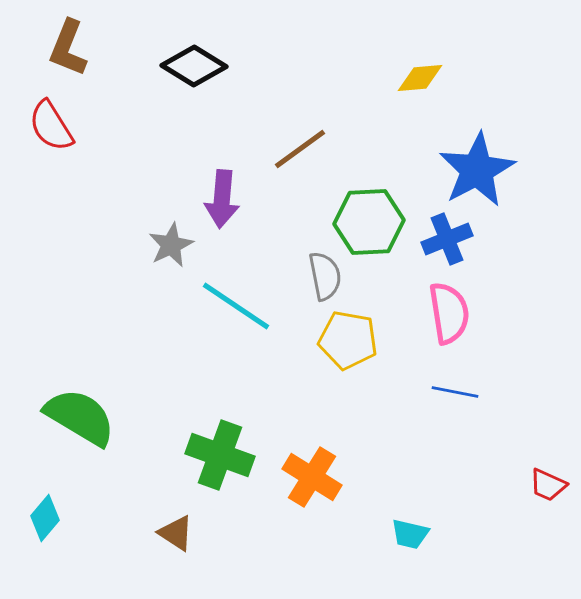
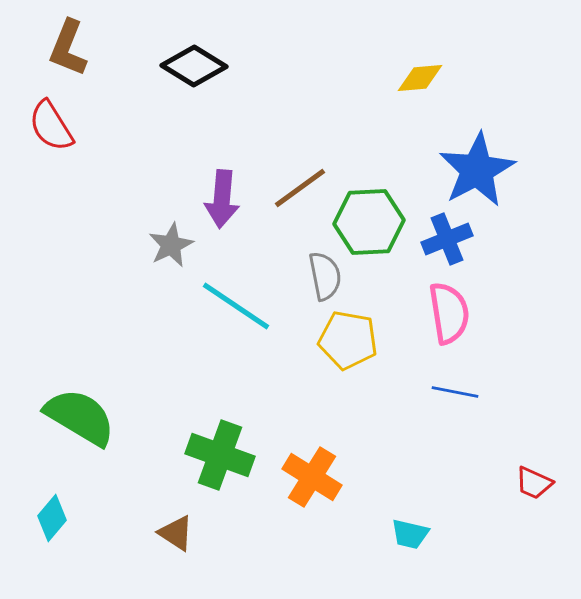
brown line: moved 39 px down
red trapezoid: moved 14 px left, 2 px up
cyan diamond: moved 7 px right
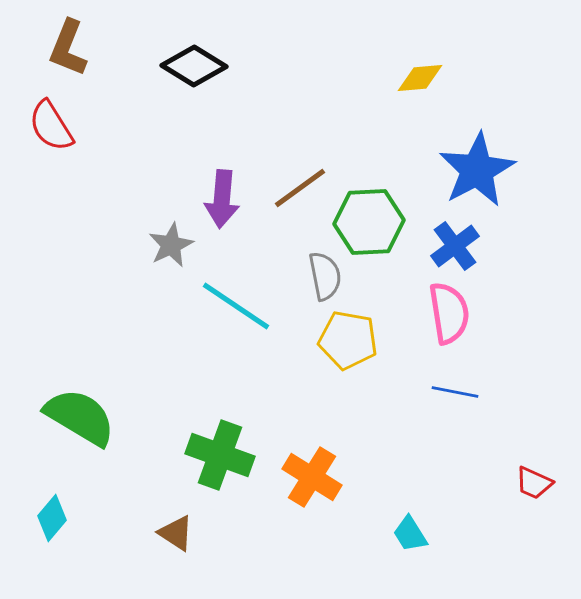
blue cross: moved 8 px right, 7 px down; rotated 15 degrees counterclockwise
cyan trapezoid: rotated 45 degrees clockwise
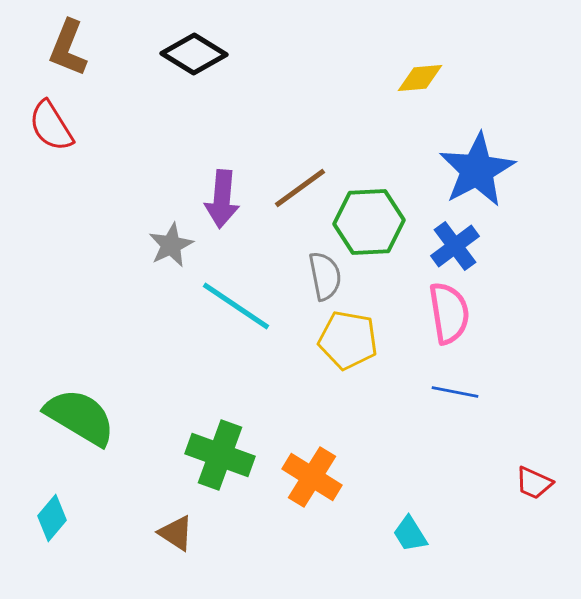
black diamond: moved 12 px up
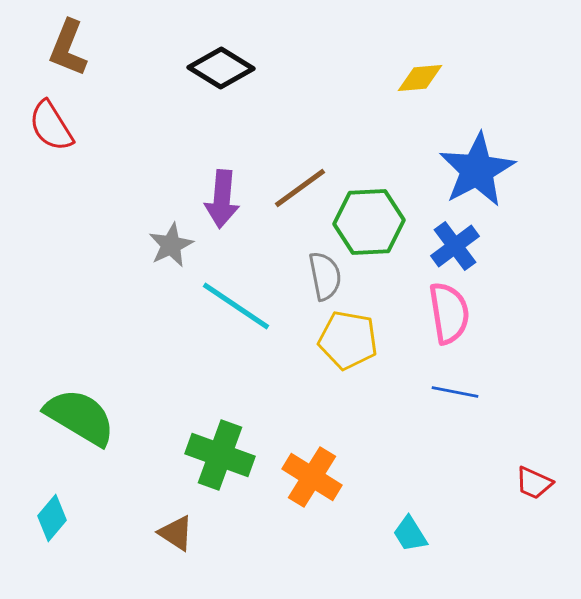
black diamond: moved 27 px right, 14 px down
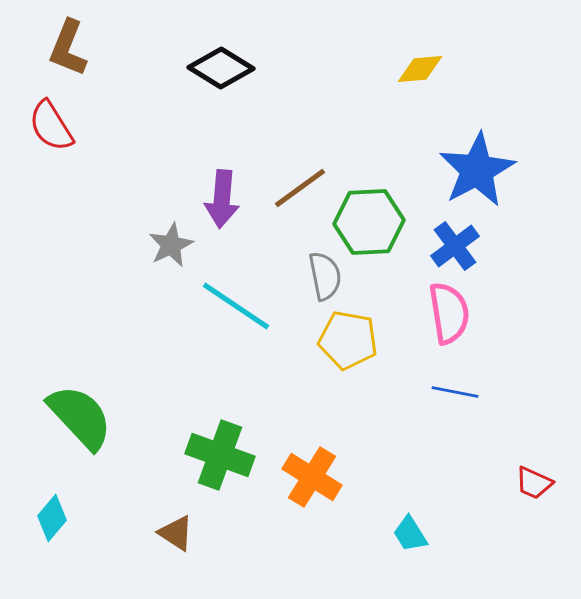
yellow diamond: moved 9 px up
green semicircle: rotated 16 degrees clockwise
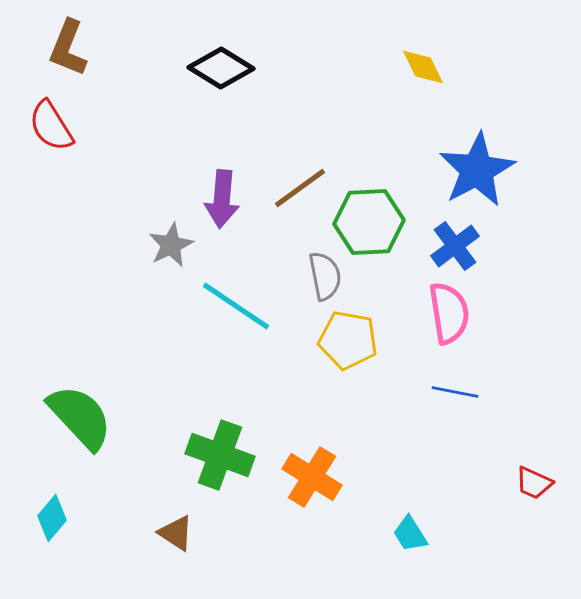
yellow diamond: moved 3 px right, 2 px up; rotated 69 degrees clockwise
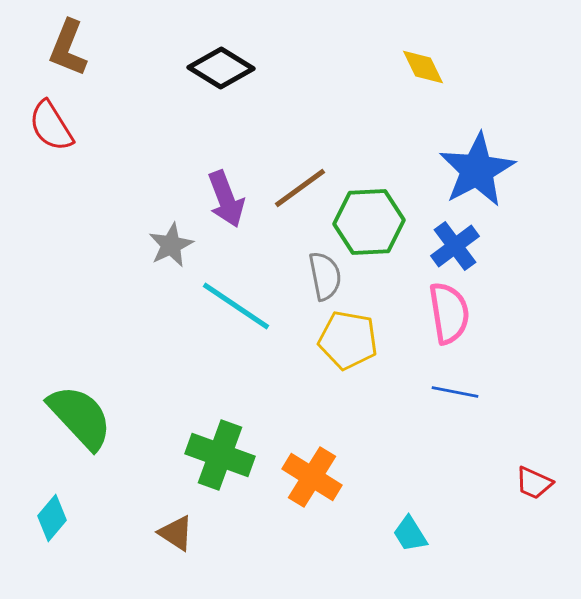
purple arrow: moved 4 px right; rotated 26 degrees counterclockwise
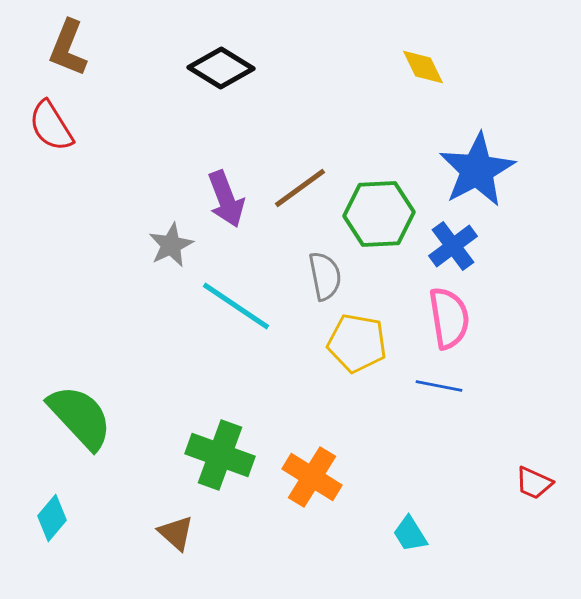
green hexagon: moved 10 px right, 8 px up
blue cross: moved 2 px left
pink semicircle: moved 5 px down
yellow pentagon: moved 9 px right, 3 px down
blue line: moved 16 px left, 6 px up
brown triangle: rotated 9 degrees clockwise
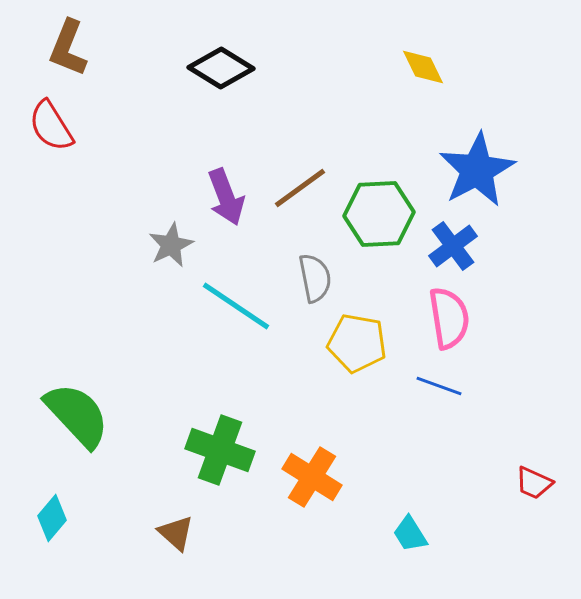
purple arrow: moved 2 px up
gray semicircle: moved 10 px left, 2 px down
blue line: rotated 9 degrees clockwise
green semicircle: moved 3 px left, 2 px up
green cross: moved 5 px up
